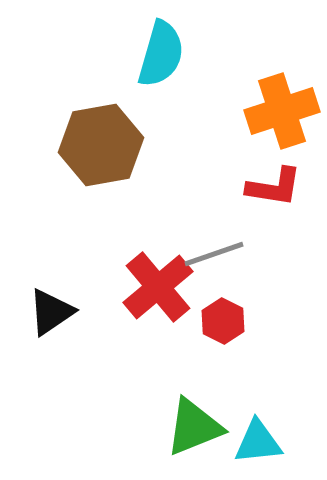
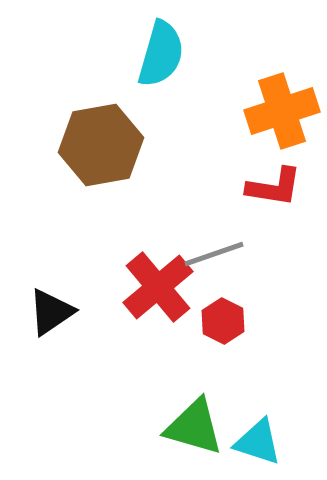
green triangle: rotated 38 degrees clockwise
cyan triangle: rotated 24 degrees clockwise
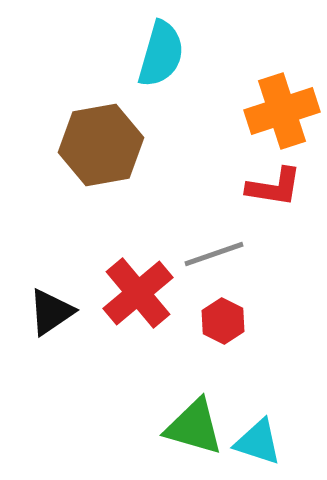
red cross: moved 20 px left, 6 px down
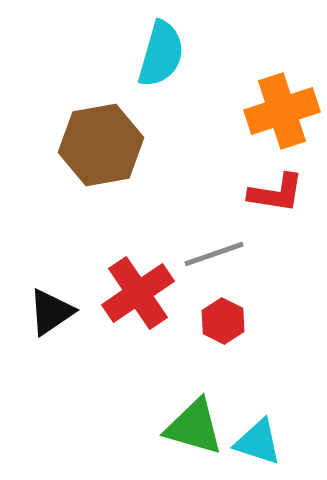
red L-shape: moved 2 px right, 6 px down
red cross: rotated 6 degrees clockwise
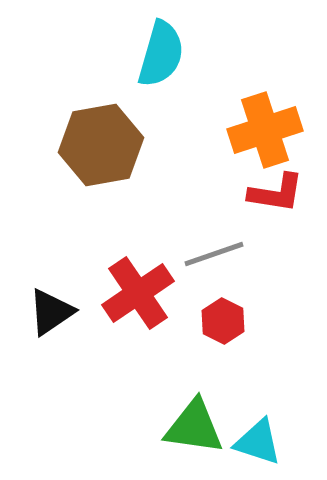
orange cross: moved 17 px left, 19 px down
green triangle: rotated 8 degrees counterclockwise
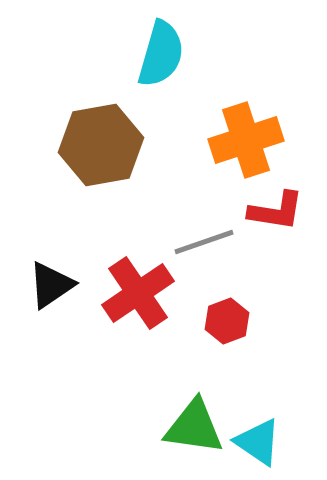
orange cross: moved 19 px left, 10 px down
red L-shape: moved 18 px down
gray line: moved 10 px left, 12 px up
black triangle: moved 27 px up
red hexagon: moved 4 px right; rotated 12 degrees clockwise
cyan triangle: rotated 16 degrees clockwise
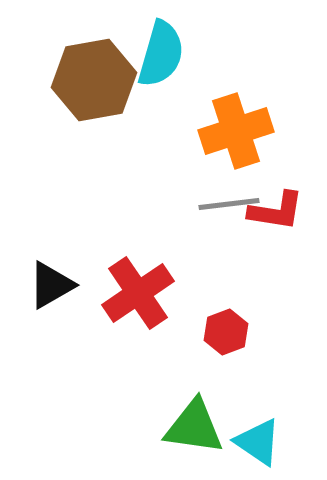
orange cross: moved 10 px left, 9 px up
brown hexagon: moved 7 px left, 65 px up
gray line: moved 25 px right, 38 px up; rotated 12 degrees clockwise
black triangle: rotated 4 degrees clockwise
red hexagon: moved 1 px left, 11 px down
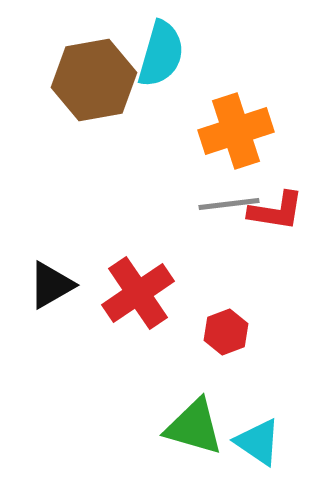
green triangle: rotated 8 degrees clockwise
